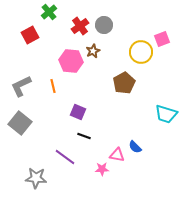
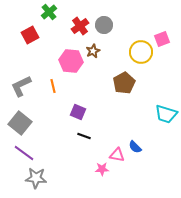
purple line: moved 41 px left, 4 px up
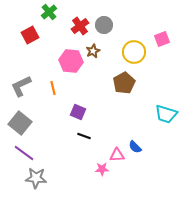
yellow circle: moved 7 px left
orange line: moved 2 px down
pink triangle: rotated 14 degrees counterclockwise
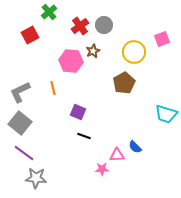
gray L-shape: moved 1 px left, 6 px down
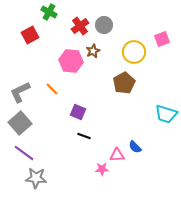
green cross: rotated 21 degrees counterclockwise
orange line: moved 1 px left, 1 px down; rotated 32 degrees counterclockwise
gray square: rotated 10 degrees clockwise
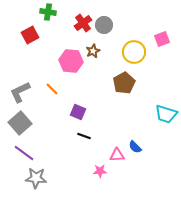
green cross: moved 1 px left; rotated 21 degrees counterclockwise
red cross: moved 3 px right, 3 px up
pink star: moved 2 px left, 2 px down
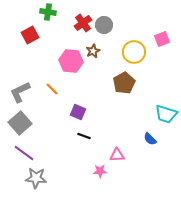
blue semicircle: moved 15 px right, 8 px up
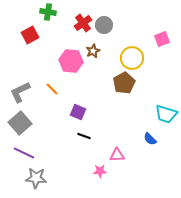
yellow circle: moved 2 px left, 6 px down
purple line: rotated 10 degrees counterclockwise
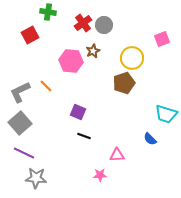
brown pentagon: rotated 10 degrees clockwise
orange line: moved 6 px left, 3 px up
pink star: moved 4 px down
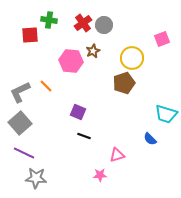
green cross: moved 1 px right, 8 px down
red square: rotated 24 degrees clockwise
pink triangle: rotated 14 degrees counterclockwise
